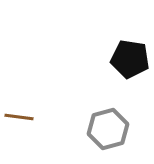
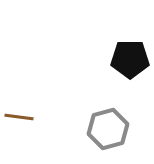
black pentagon: rotated 9 degrees counterclockwise
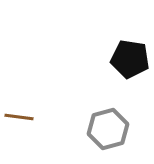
black pentagon: rotated 9 degrees clockwise
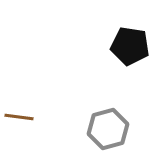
black pentagon: moved 13 px up
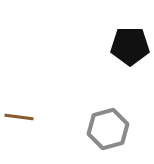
black pentagon: rotated 9 degrees counterclockwise
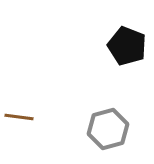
black pentagon: moved 3 px left; rotated 21 degrees clockwise
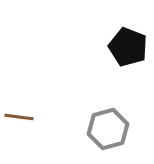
black pentagon: moved 1 px right, 1 px down
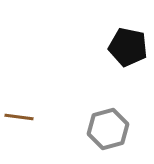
black pentagon: rotated 9 degrees counterclockwise
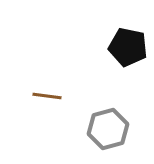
brown line: moved 28 px right, 21 px up
